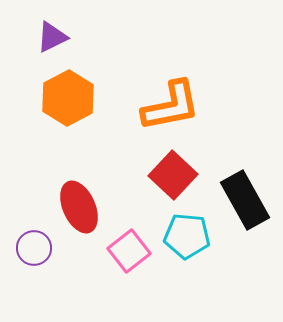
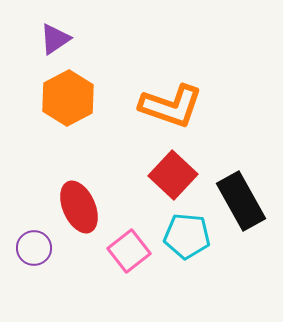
purple triangle: moved 3 px right, 2 px down; rotated 8 degrees counterclockwise
orange L-shape: rotated 30 degrees clockwise
black rectangle: moved 4 px left, 1 px down
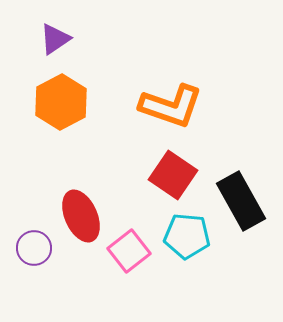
orange hexagon: moved 7 px left, 4 px down
red square: rotated 9 degrees counterclockwise
red ellipse: moved 2 px right, 9 px down
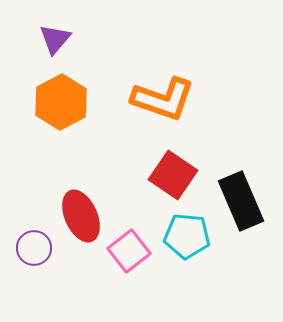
purple triangle: rotated 16 degrees counterclockwise
orange L-shape: moved 8 px left, 7 px up
black rectangle: rotated 6 degrees clockwise
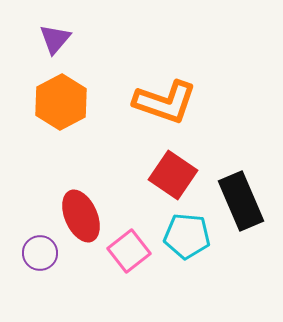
orange L-shape: moved 2 px right, 3 px down
purple circle: moved 6 px right, 5 px down
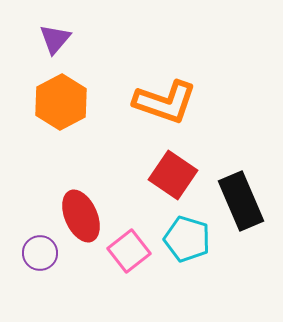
cyan pentagon: moved 3 px down; rotated 12 degrees clockwise
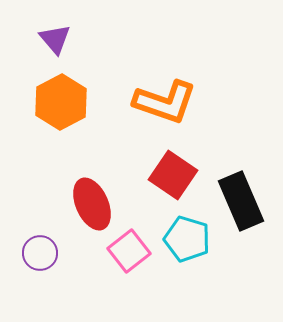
purple triangle: rotated 20 degrees counterclockwise
red ellipse: moved 11 px right, 12 px up
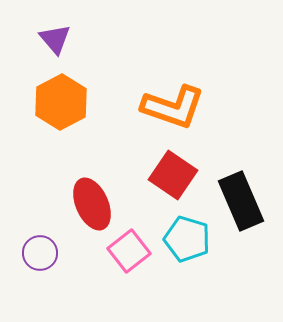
orange L-shape: moved 8 px right, 5 px down
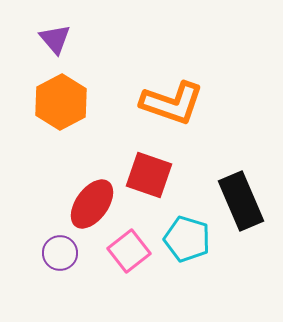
orange L-shape: moved 1 px left, 4 px up
red square: moved 24 px left; rotated 15 degrees counterclockwise
red ellipse: rotated 60 degrees clockwise
purple circle: moved 20 px right
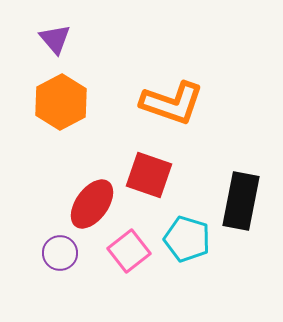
black rectangle: rotated 34 degrees clockwise
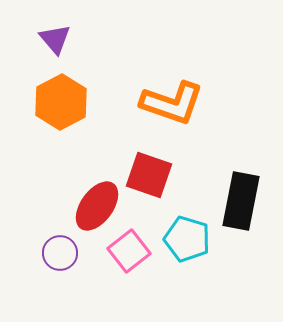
red ellipse: moved 5 px right, 2 px down
